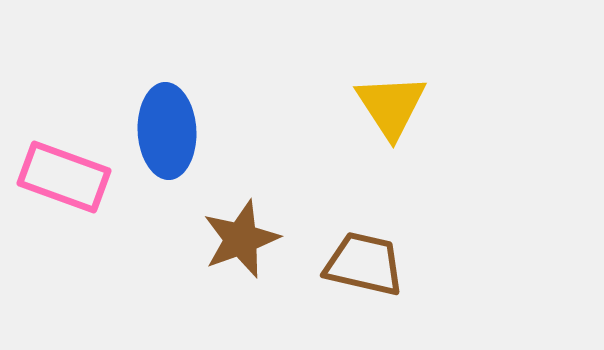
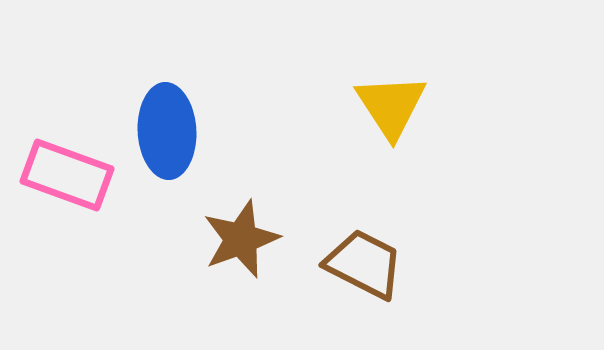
pink rectangle: moved 3 px right, 2 px up
brown trapezoid: rotated 14 degrees clockwise
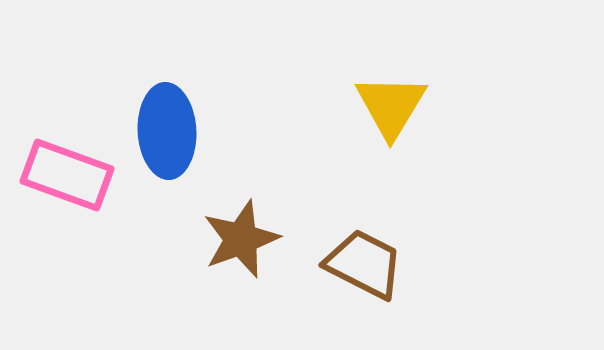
yellow triangle: rotated 4 degrees clockwise
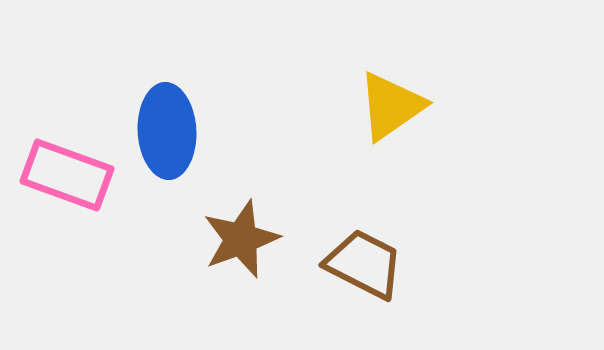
yellow triangle: rotated 24 degrees clockwise
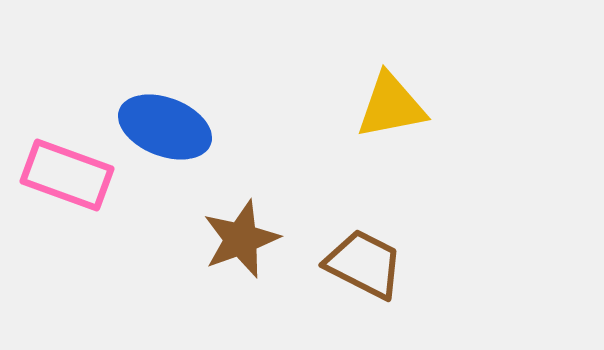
yellow triangle: rotated 24 degrees clockwise
blue ellipse: moved 2 px left, 4 px up; rotated 66 degrees counterclockwise
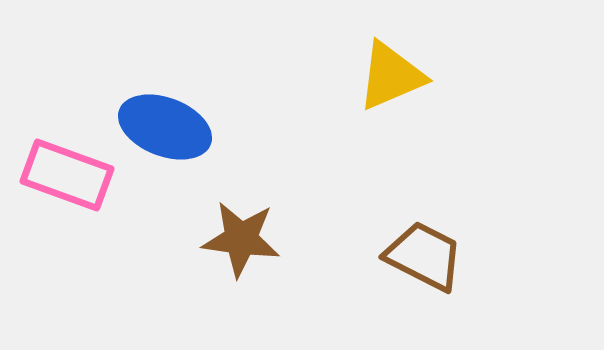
yellow triangle: moved 30 px up; rotated 12 degrees counterclockwise
brown star: rotated 28 degrees clockwise
brown trapezoid: moved 60 px right, 8 px up
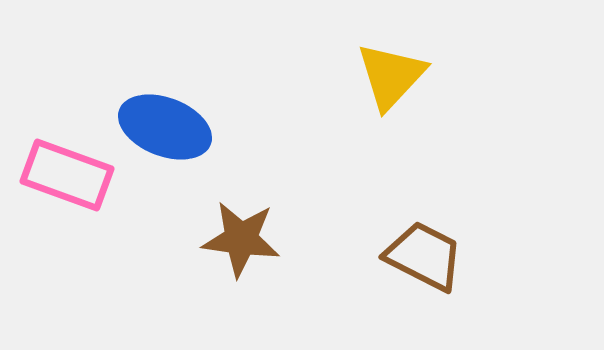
yellow triangle: rotated 24 degrees counterclockwise
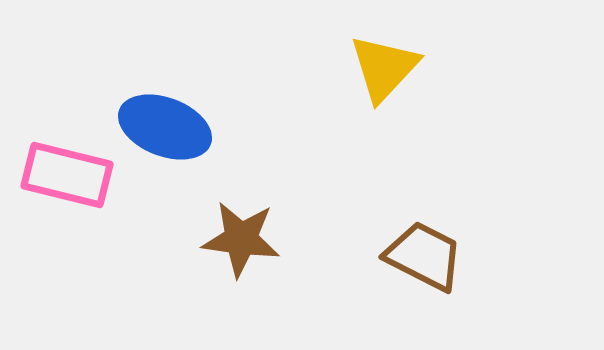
yellow triangle: moved 7 px left, 8 px up
pink rectangle: rotated 6 degrees counterclockwise
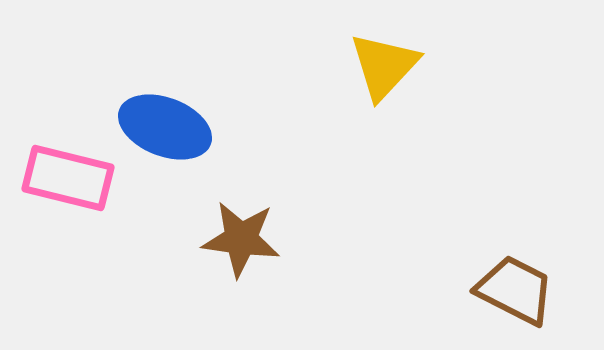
yellow triangle: moved 2 px up
pink rectangle: moved 1 px right, 3 px down
brown trapezoid: moved 91 px right, 34 px down
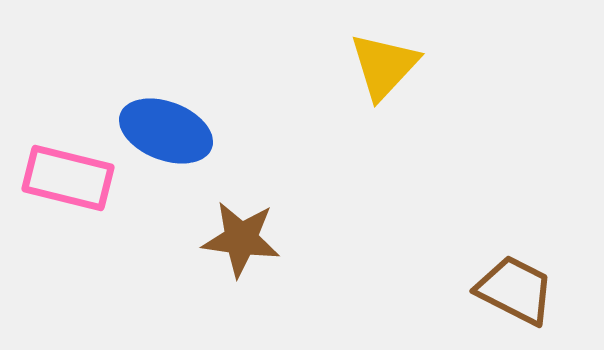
blue ellipse: moved 1 px right, 4 px down
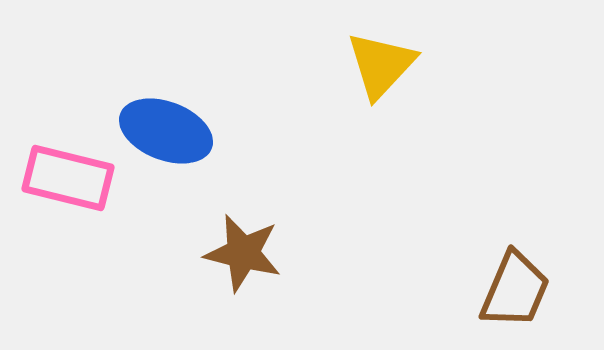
yellow triangle: moved 3 px left, 1 px up
brown star: moved 2 px right, 14 px down; rotated 6 degrees clockwise
brown trapezoid: rotated 86 degrees clockwise
